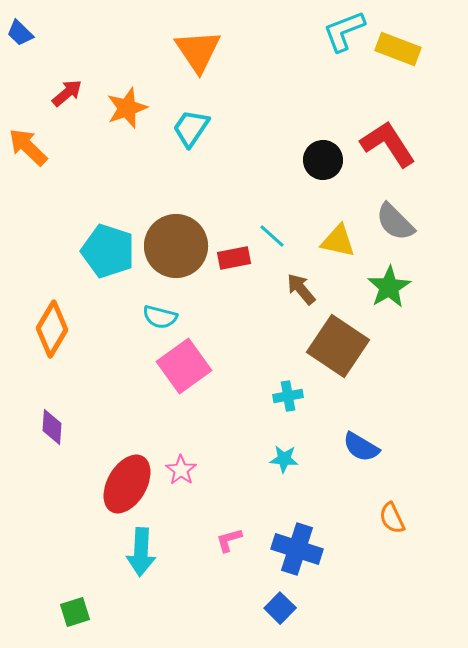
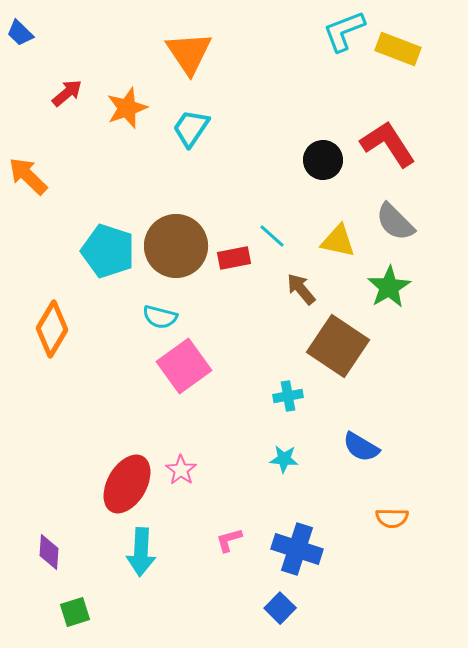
orange triangle: moved 9 px left, 2 px down
orange arrow: moved 29 px down
purple diamond: moved 3 px left, 125 px down
orange semicircle: rotated 64 degrees counterclockwise
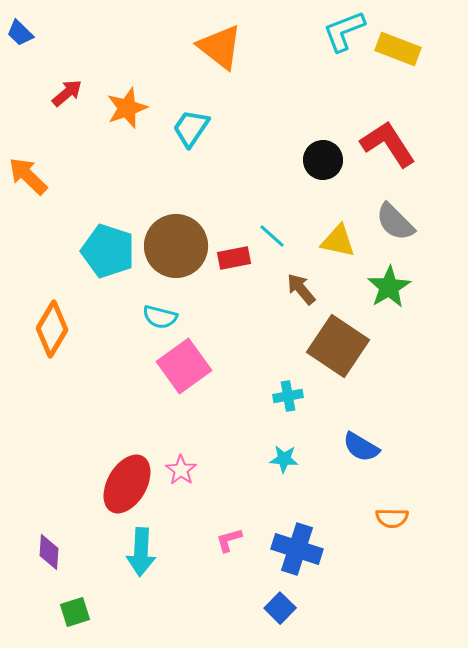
orange triangle: moved 31 px right, 6 px up; rotated 18 degrees counterclockwise
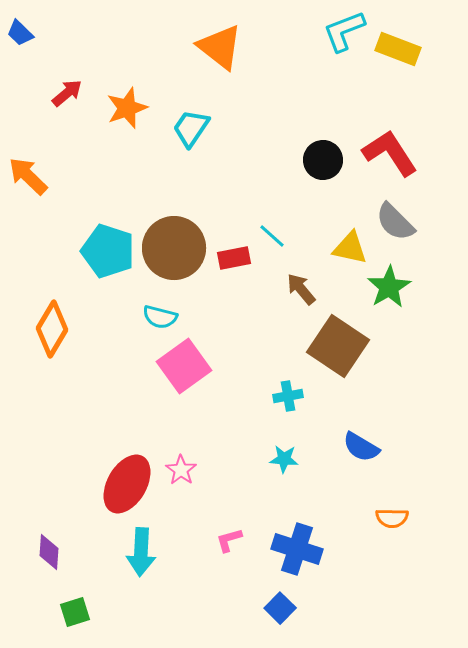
red L-shape: moved 2 px right, 9 px down
yellow triangle: moved 12 px right, 7 px down
brown circle: moved 2 px left, 2 px down
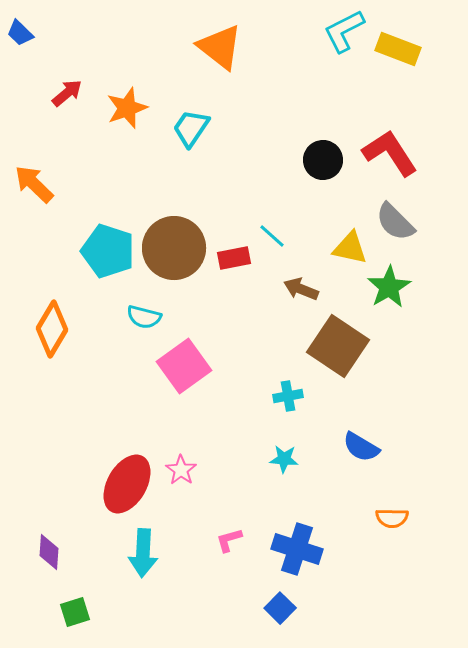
cyan L-shape: rotated 6 degrees counterclockwise
orange arrow: moved 6 px right, 8 px down
brown arrow: rotated 28 degrees counterclockwise
cyan semicircle: moved 16 px left
cyan arrow: moved 2 px right, 1 px down
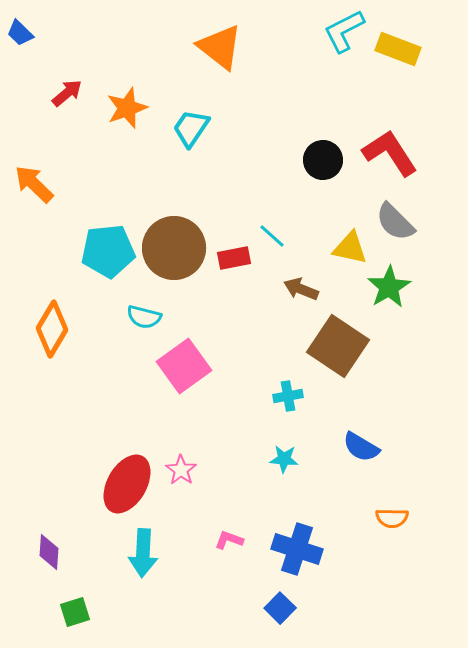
cyan pentagon: rotated 24 degrees counterclockwise
pink L-shape: rotated 36 degrees clockwise
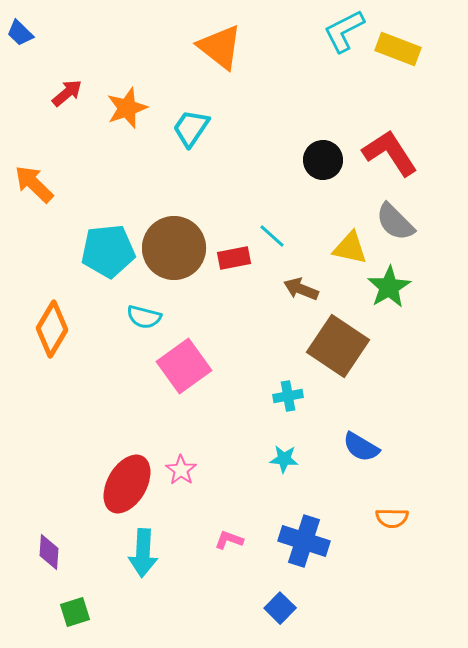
blue cross: moved 7 px right, 8 px up
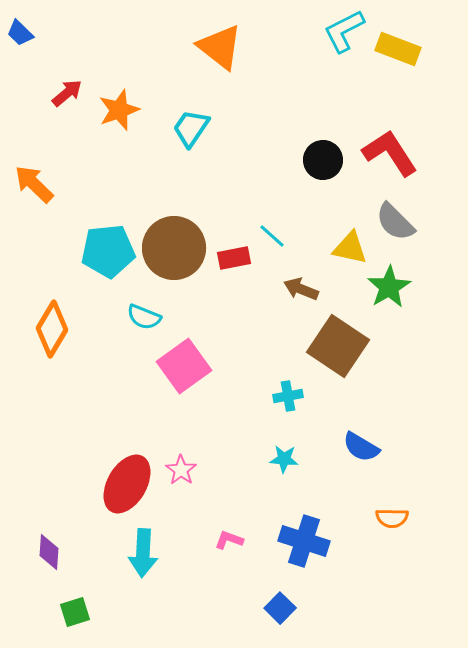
orange star: moved 8 px left, 2 px down
cyan semicircle: rotated 8 degrees clockwise
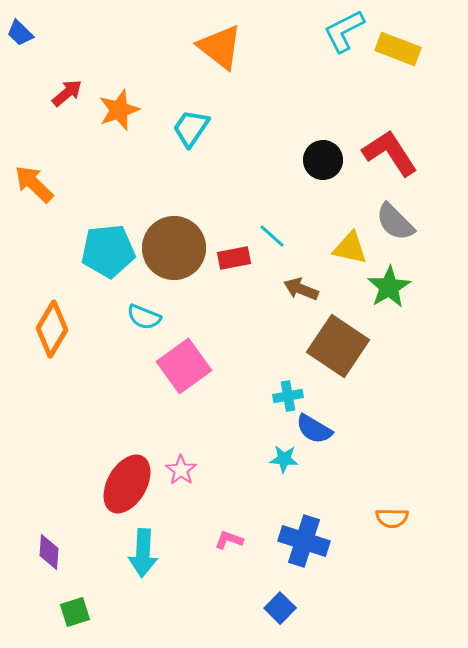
blue semicircle: moved 47 px left, 18 px up
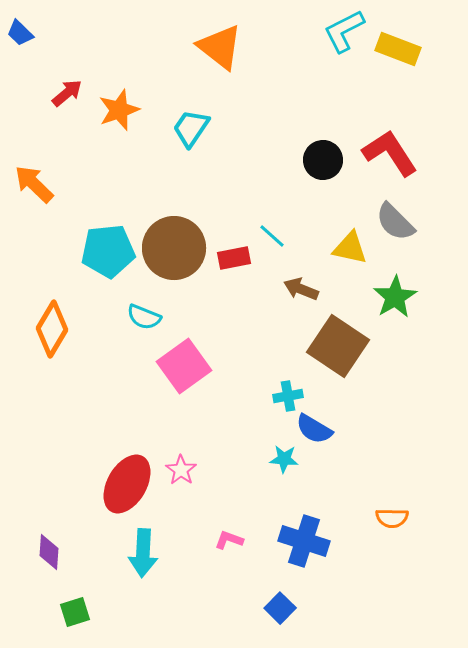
green star: moved 6 px right, 10 px down
